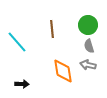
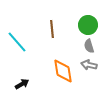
gray arrow: moved 1 px right
black arrow: rotated 32 degrees counterclockwise
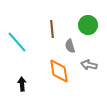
gray semicircle: moved 19 px left
orange diamond: moved 4 px left
black arrow: rotated 64 degrees counterclockwise
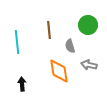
brown line: moved 3 px left, 1 px down
cyan line: rotated 35 degrees clockwise
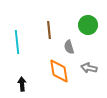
gray semicircle: moved 1 px left, 1 px down
gray arrow: moved 3 px down
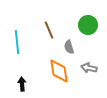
brown line: rotated 18 degrees counterclockwise
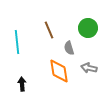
green circle: moved 3 px down
gray semicircle: moved 1 px down
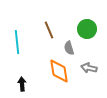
green circle: moved 1 px left, 1 px down
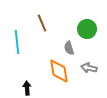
brown line: moved 7 px left, 7 px up
black arrow: moved 5 px right, 4 px down
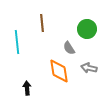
brown line: rotated 18 degrees clockwise
gray semicircle: rotated 16 degrees counterclockwise
